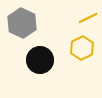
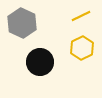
yellow line: moved 7 px left, 2 px up
black circle: moved 2 px down
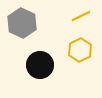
yellow hexagon: moved 2 px left, 2 px down
black circle: moved 3 px down
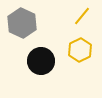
yellow line: moved 1 px right; rotated 24 degrees counterclockwise
black circle: moved 1 px right, 4 px up
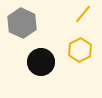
yellow line: moved 1 px right, 2 px up
black circle: moved 1 px down
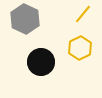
gray hexagon: moved 3 px right, 4 px up
yellow hexagon: moved 2 px up
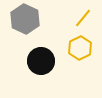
yellow line: moved 4 px down
black circle: moved 1 px up
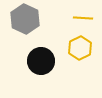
yellow line: rotated 54 degrees clockwise
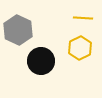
gray hexagon: moved 7 px left, 11 px down
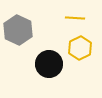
yellow line: moved 8 px left
black circle: moved 8 px right, 3 px down
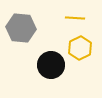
gray hexagon: moved 3 px right, 2 px up; rotated 20 degrees counterclockwise
black circle: moved 2 px right, 1 px down
